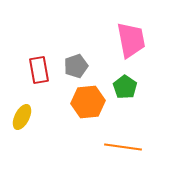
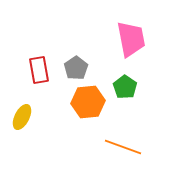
pink trapezoid: moved 1 px up
gray pentagon: moved 2 px down; rotated 15 degrees counterclockwise
orange line: rotated 12 degrees clockwise
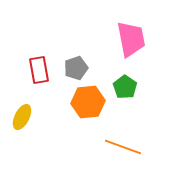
gray pentagon: rotated 15 degrees clockwise
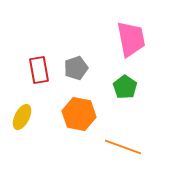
orange hexagon: moved 9 px left, 12 px down; rotated 16 degrees clockwise
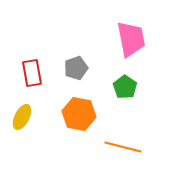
red rectangle: moved 7 px left, 3 px down
orange line: rotated 6 degrees counterclockwise
